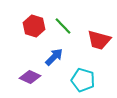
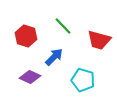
red hexagon: moved 8 px left, 10 px down
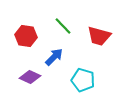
red hexagon: rotated 10 degrees counterclockwise
red trapezoid: moved 4 px up
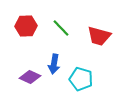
green line: moved 2 px left, 2 px down
red hexagon: moved 10 px up; rotated 10 degrees counterclockwise
blue arrow: moved 7 px down; rotated 144 degrees clockwise
cyan pentagon: moved 2 px left, 1 px up
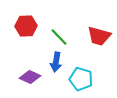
green line: moved 2 px left, 9 px down
blue arrow: moved 2 px right, 2 px up
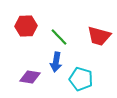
purple diamond: rotated 15 degrees counterclockwise
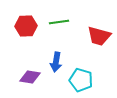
green line: moved 15 px up; rotated 54 degrees counterclockwise
cyan pentagon: moved 1 px down
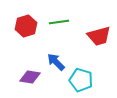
red hexagon: rotated 15 degrees counterclockwise
red trapezoid: rotated 30 degrees counterclockwise
blue arrow: rotated 126 degrees clockwise
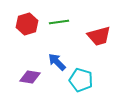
red hexagon: moved 1 px right, 2 px up
blue arrow: moved 1 px right
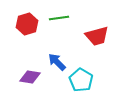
green line: moved 4 px up
red trapezoid: moved 2 px left
cyan pentagon: rotated 15 degrees clockwise
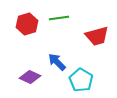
purple diamond: rotated 15 degrees clockwise
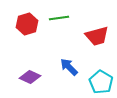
blue arrow: moved 12 px right, 5 px down
cyan pentagon: moved 20 px right, 2 px down
